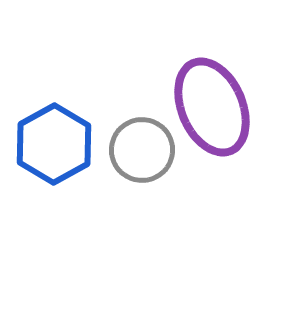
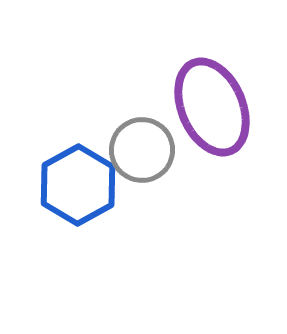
blue hexagon: moved 24 px right, 41 px down
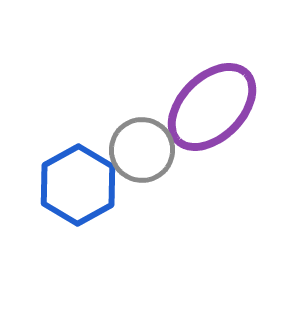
purple ellipse: rotated 68 degrees clockwise
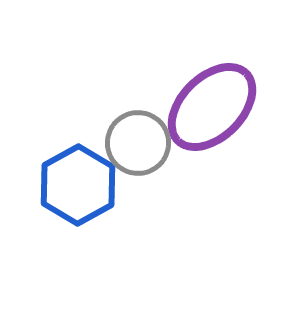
gray circle: moved 4 px left, 7 px up
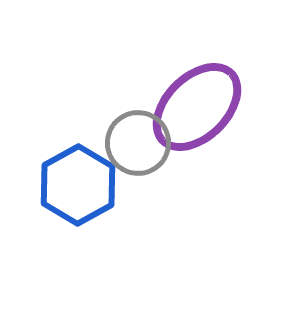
purple ellipse: moved 15 px left
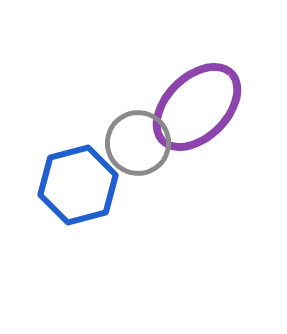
blue hexagon: rotated 14 degrees clockwise
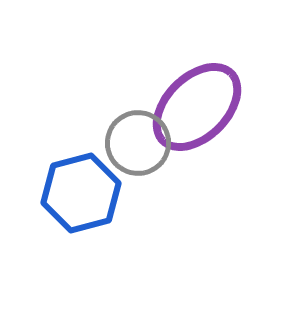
blue hexagon: moved 3 px right, 8 px down
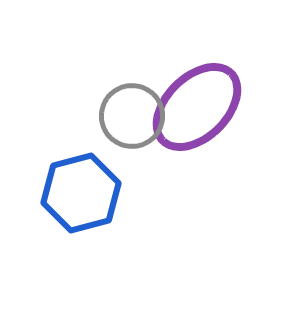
gray circle: moved 6 px left, 27 px up
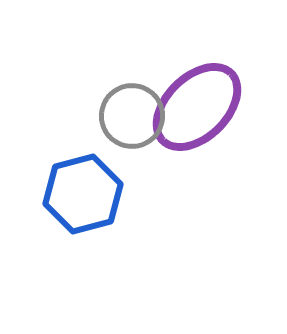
blue hexagon: moved 2 px right, 1 px down
